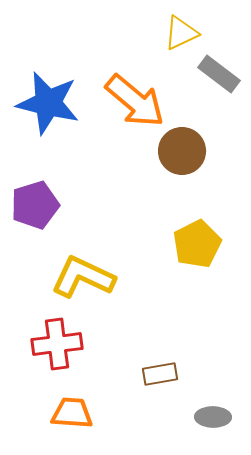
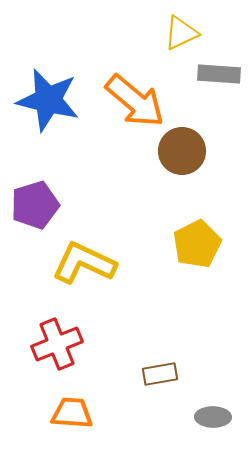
gray rectangle: rotated 33 degrees counterclockwise
blue star: moved 3 px up
yellow L-shape: moved 1 px right, 14 px up
red cross: rotated 15 degrees counterclockwise
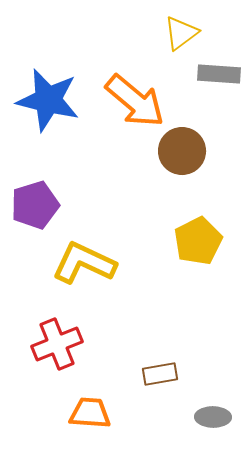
yellow triangle: rotated 12 degrees counterclockwise
yellow pentagon: moved 1 px right, 3 px up
orange trapezoid: moved 18 px right
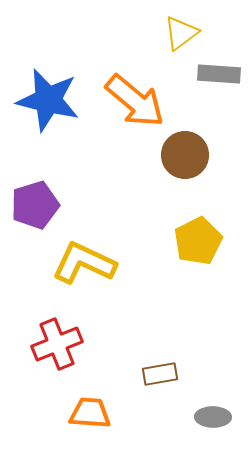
brown circle: moved 3 px right, 4 px down
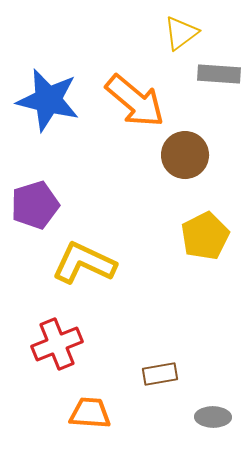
yellow pentagon: moved 7 px right, 5 px up
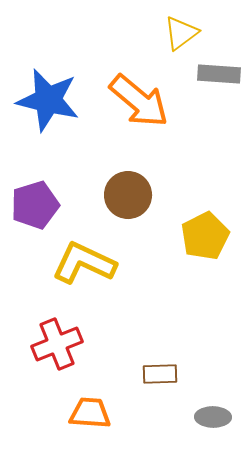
orange arrow: moved 4 px right
brown circle: moved 57 px left, 40 px down
brown rectangle: rotated 8 degrees clockwise
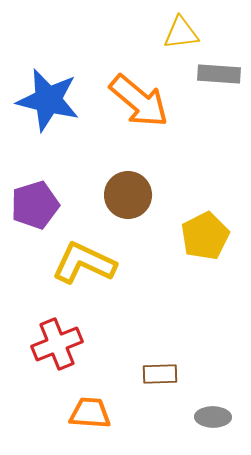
yellow triangle: rotated 30 degrees clockwise
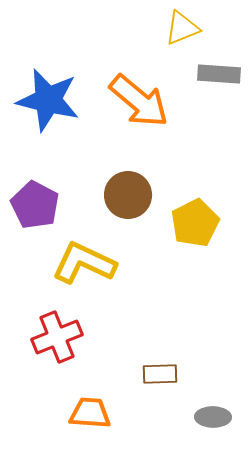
yellow triangle: moved 1 px right, 5 px up; rotated 15 degrees counterclockwise
purple pentagon: rotated 27 degrees counterclockwise
yellow pentagon: moved 10 px left, 13 px up
red cross: moved 7 px up
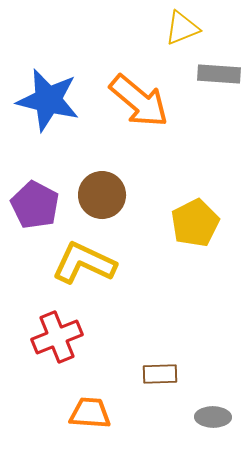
brown circle: moved 26 px left
